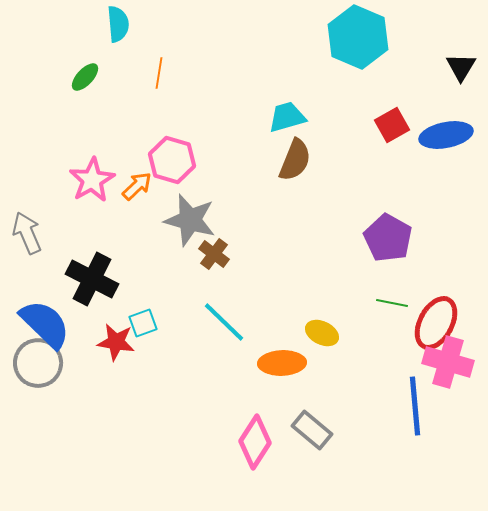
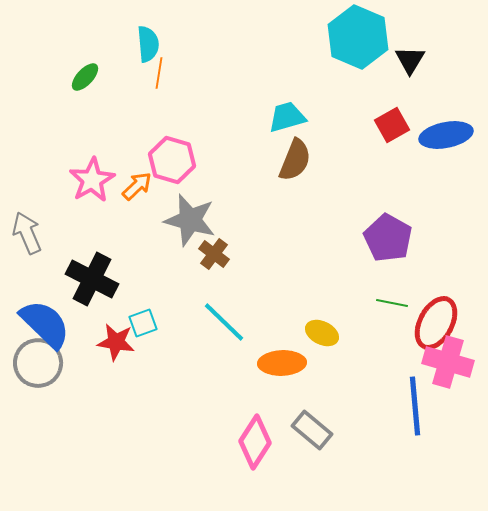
cyan semicircle: moved 30 px right, 20 px down
black triangle: moved 51 px left, 7 px up
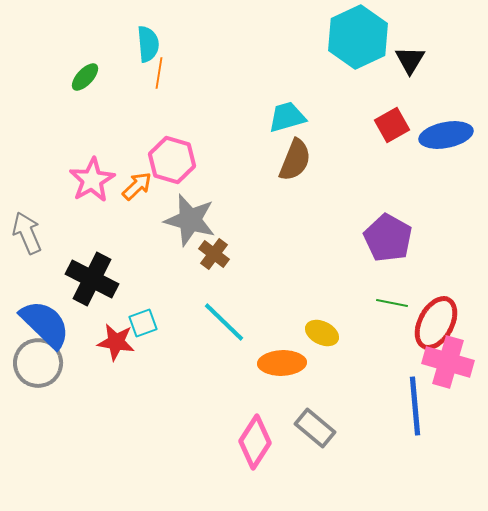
cyan hexagon: rotated 12 degrees clockwise
gray rectangle: moved 3 px right, 2 px up
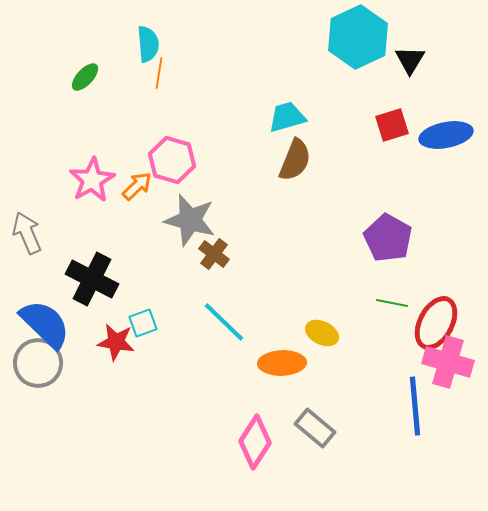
red square: rotated 12 degrees clockwise
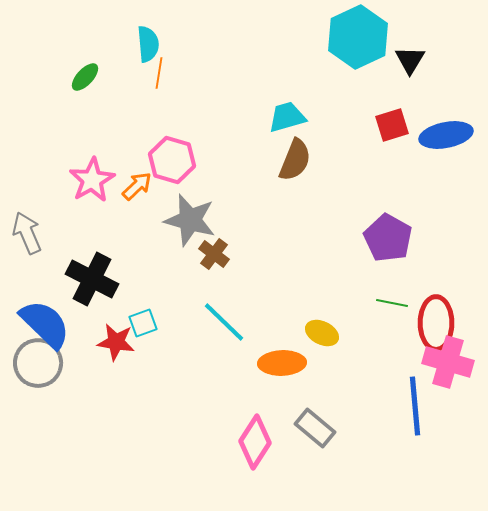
red ellipse: rotated 28 degrees counterclockwise
